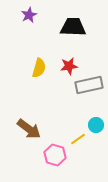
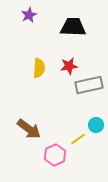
yellow semicircle: rotated 12 degrees counterclockwise
pink hexagon: rotated 20 degrees clockwise
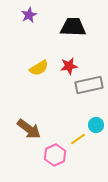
yellow semicircle: rotated 54 degrees clockwise
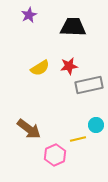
yellow semicircle: moved 1 px right
yellow line: rotated 21 degrees clockwise
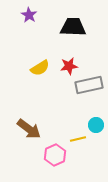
purple star: rotated 14 degrees counterclockwise
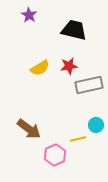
black trapezoid: moved 1 px right, 3 px down; rotated 12 degrees clockwise
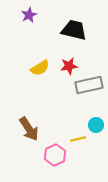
purple star: rotated 14 degrees clockwise
brown arrow: rotated 20 degrees clockwise
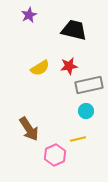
cyan circle: moved 10 px left, 14 px up
